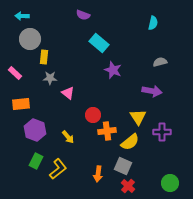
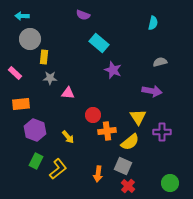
pink triangle: rotated 32 degrees counterclockwise
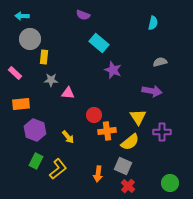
gray star: moved 1 px right, 2 px down
red circle: moved 1 px right
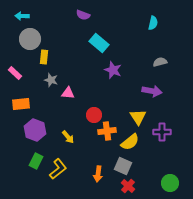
gray star: rotated 16 degrees clockwise
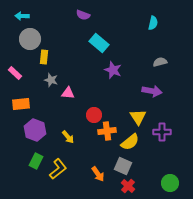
orange arrow: rotated 42 degrees counterclockwise
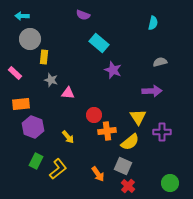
purple arrow: rotated 12 degrees counterclockwise
purple hexagon: moved 2 px left, 3 px up
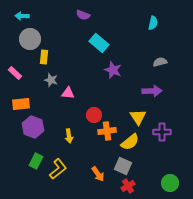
yellow arrow: moved 1 px right, 1 px up; rotated 32 degrees clockwise
red cross: rotated 16 degrees clockwise
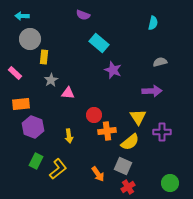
gray star: rotated 24 degrees clockwise
red cross: moved 1 px down
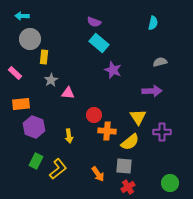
purple semicircle: moved 11 px right, 7 px down
purple hexagon: moved 1 px right
orange cross: rotated 12 degrees clockwise
gray square: moved 1 px right; rotated 18 degrees counterclockwise
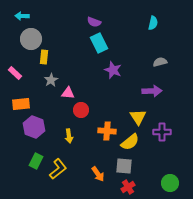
gray circle: moved 1 px right
cyan rectangle: rotated 24 degrees clockwise
red circle: moved 13 px left, 5 px up
